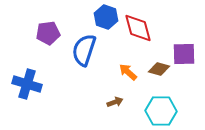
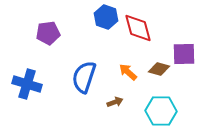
blue semicircle: moved 27 px down
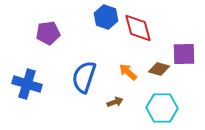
cyan hexagon: moved 1 px right, 3 px up
